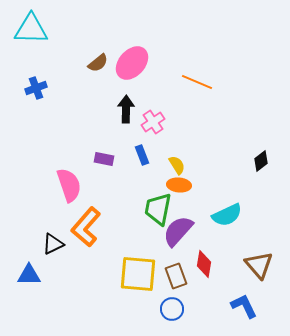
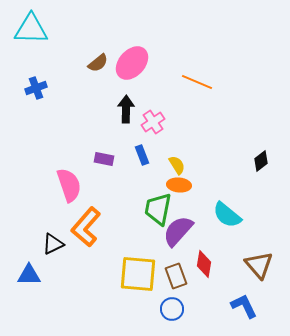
cyan semicircle: rotated 64 degrees clockwise
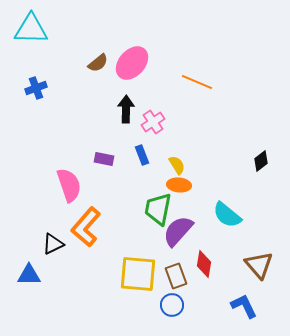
blue circle: moved 4 px up
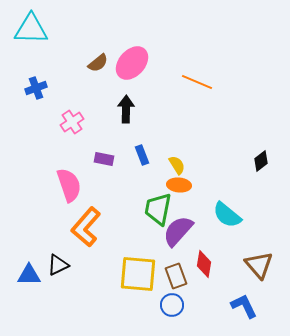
pink cross: moved 81 px left
black triangle: moved 5 px right, 21 px down
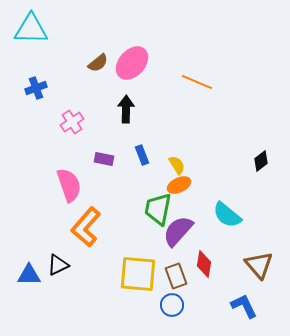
orange ellipse: rotated 30 degrees counterclockwise
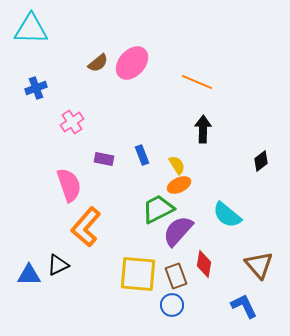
black arrow: moved 77 px right, 20 px down
green trapezoid: rotated 52 degrees clockwise
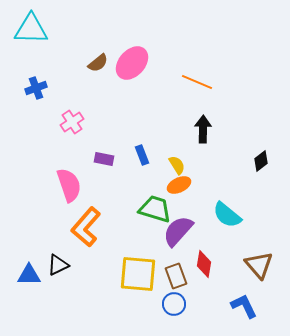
green trapezoid: moved 3 px left; rotated 44 degrees clockwise
blue circle: moved 2 px right, 1 px up
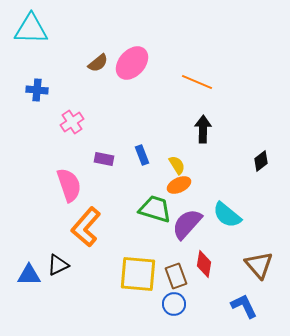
blue cross: moved 1 px right, 2 px down; rotated 25 degrees clockwise
purple semicircle: moved 9 px right, 7 px up
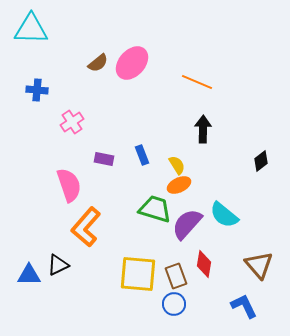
cyan semicircle: moved 3 px left
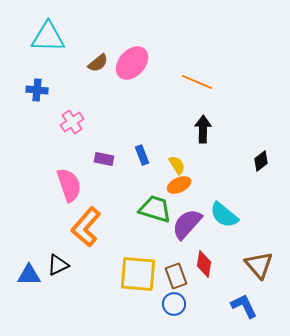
cyan triangle: moved 17 px right, 8 px down
